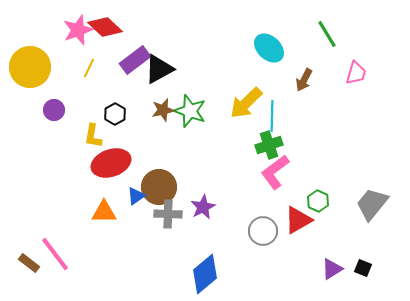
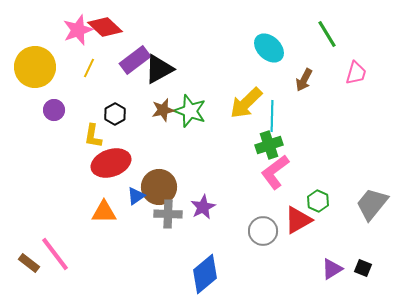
yellow circle: moved 5 px right
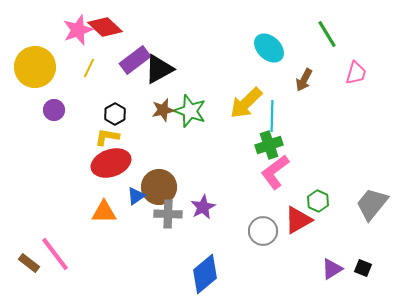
yellow L-shape: moved 14 px right, 1 px down; rotated 90 degrees clockwise
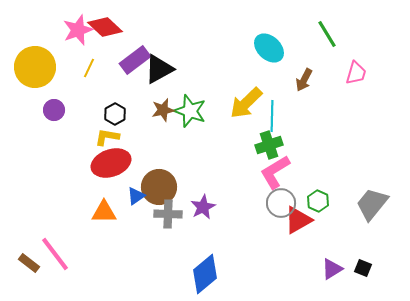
pink L-shape: rotated 6 degrees clockwise
gray circle: moved 18 px right, 28 px up
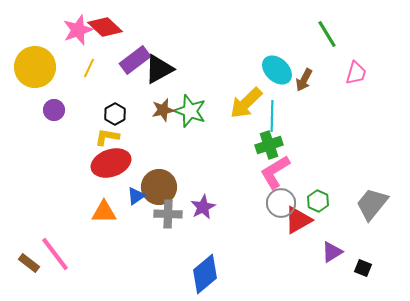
cyan ellipse: moved 8 px right, 22 px down
purple triangle: moved 17 px up
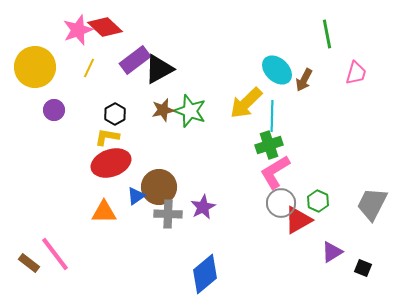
green line: rotated 20 degrees clockwise
gray trapezoid: rotated 12 degrees counterclockwise
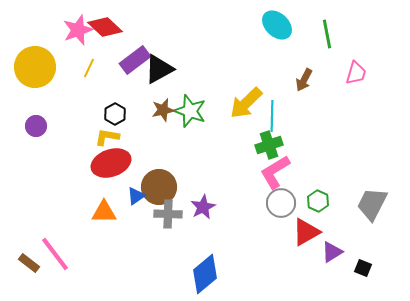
cyan ellipse: moved 45 px up
purple circle: moved 18 px left, 16 px down
red triangle: moved 8 px right, 12 px down
